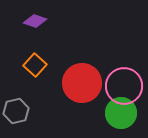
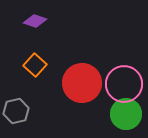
pink circle: moved 2 px up
green circle: moved 5 px right, 1 px down
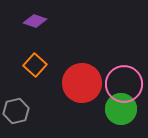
green circle: moved 5 px left, 5 px up
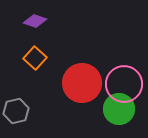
orange square: moved 7 px up
green circle: moved 2 px left
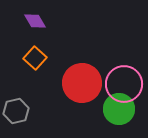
purple diamond: rotated 40 degrees clockwise
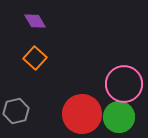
red circle: moved 31 px down
green circle: moved 8 px down
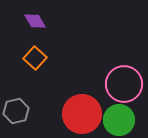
green circle: moved 3 px down
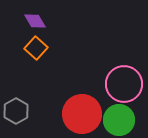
orange square: moved 1 px right, 10 px up
gray hexagon: rotated 15 degrees counterclockwise
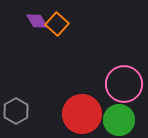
purple diamond: moved 2 px right
orange square: moved 21 px right, 24 px up
